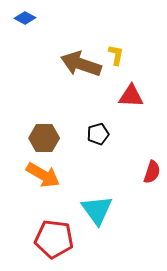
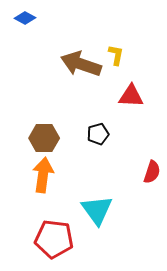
orange arrow: rotated 112 degrees counterclockwise
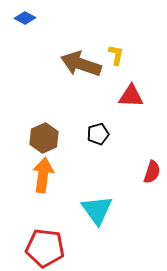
brown hexagon: rotated 24 degrees counterclockwise
red pentagon: moved 9 px left, 9 px down
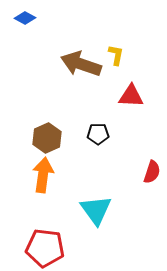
black pentagon: rotated 15 degrees clockwise
brown hexagon: moved 3 px right
cyan triangle: moved 1 px left
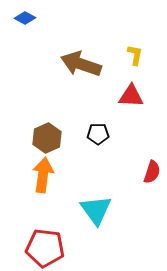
yellow L-shape: moved 19 px right
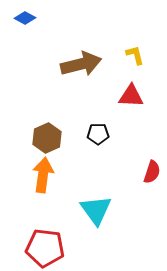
yellow L-shape: rotated 25 degrees counterclockwise
brown arrow: rotated 147 degrees clockwise
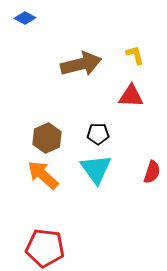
orange arrow: rotated 56 degrees counterclockwise
cyan triangle: moved 41 px up
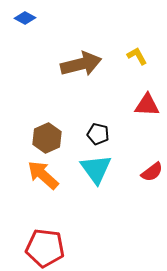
yellow L-shape: moved 2 px right, 1 px down; rotated 15 degrees counterclockwise
red triangle: moved 16 px right, 9 px down
black pentagon: rotated 15 degrees clockwise
red semicircle: rotated 35 degrees clockwise
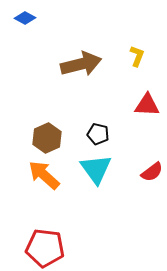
yellow L-shape: rotated 50 degrees clockwise
orange arrow: moved 1 px right
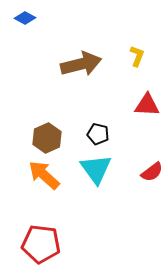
red pentagon: moved 4 px left, 4 px up
